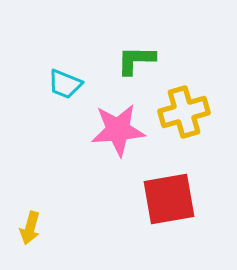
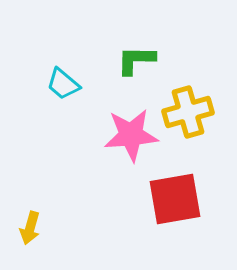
cyan trapezoid: moved 2 px left; rotated 18 degrees clockwise
yellow cross: moved 4 px right
pink star: moved 13 px right, 5 px down
red square: moved 6 px right
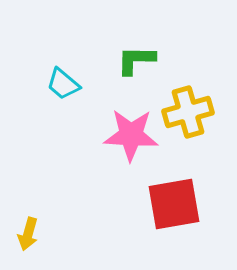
pink star: rotated 8 degrees clockwise
red square: moved 1 px left, 5 px down
yellow arrow: moved 2 px left, 6 px down
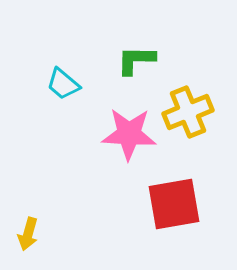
yellow cross: rotated 6 degrees counterclockwise
pink star: moved 2 px left, 1 px up
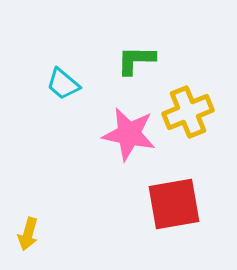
pink star: rotated 8 degrees clockwise
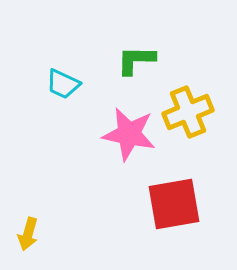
cyan trapezoid: rotated 15 degrees counterclockwise
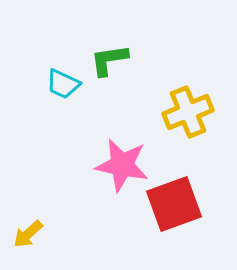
green L-shape: moved 27 px left; rotated 9 degrees counterclockwise
pink star: moved 7 px left, 31 px down
red square: rotated 10 degrees counterclockwise
yellow arrow: rotated 32 degrees clockwise
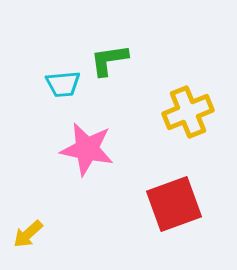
cyan trapezoid: rotated 30 degrees counterclockwise
pink star: moved 35 px left, 16 px up
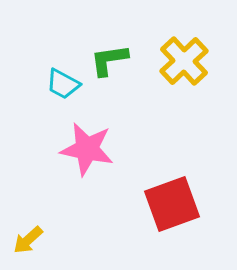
cyan trapezoid: rotated 33 degrees clockwise
yellow cross: moved 4 px left, 51 px up; rotated 21 degrees counterclockwise
red square: moved 2 px left
yellow arrow: moved 6 px down
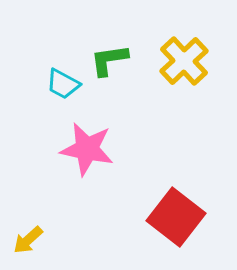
red square: moved 4 px right, 13 px down; rotated 32 degrees counterclockwise
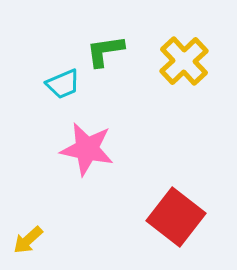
green L-shape: moved 4 px left, 9 px up
cyan trapezoid: rotated 51 degrees counterclockwise
